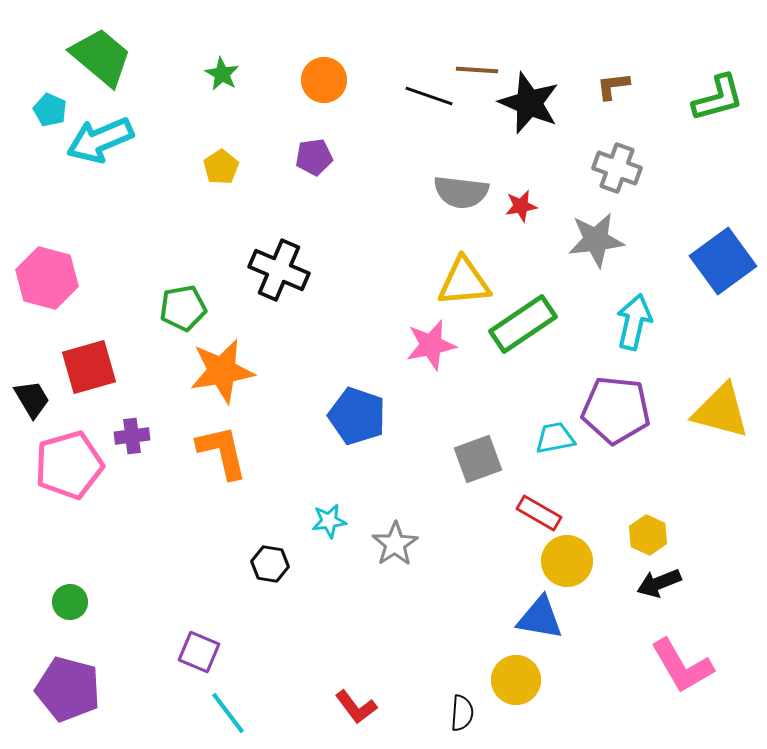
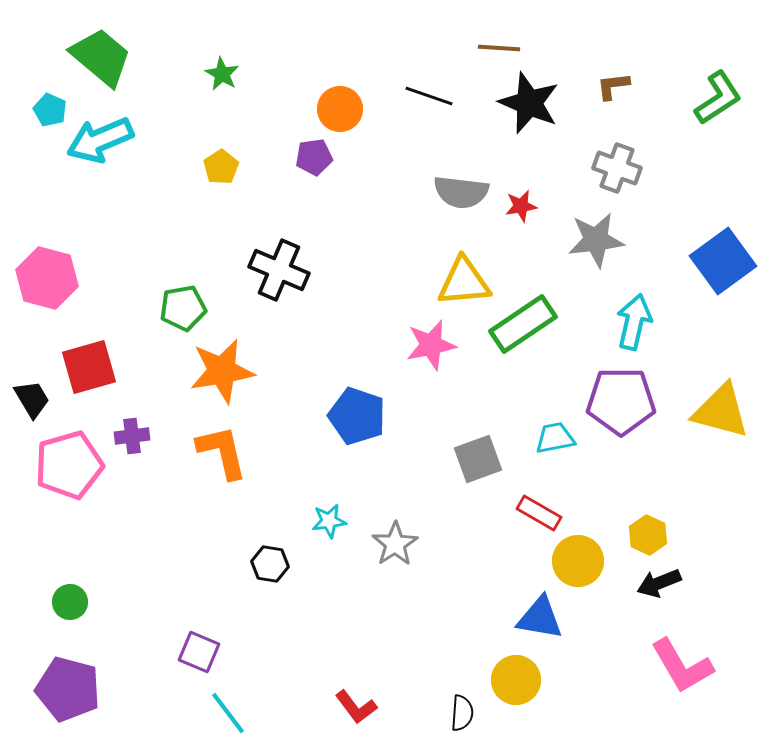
brown line at (477, 70): moved 22 px right, 22 px up
orange circle at (324, 80): moved 16 px right, 29 px down
green L-shape at (718, 98): rotated 18 degrees counterclockwise
purple pentagon at (616, 410): moved 5 px right, 9 px up; rotated 6 degrees counterclockwise
yellow circle at (567, 561): moved 11 px right
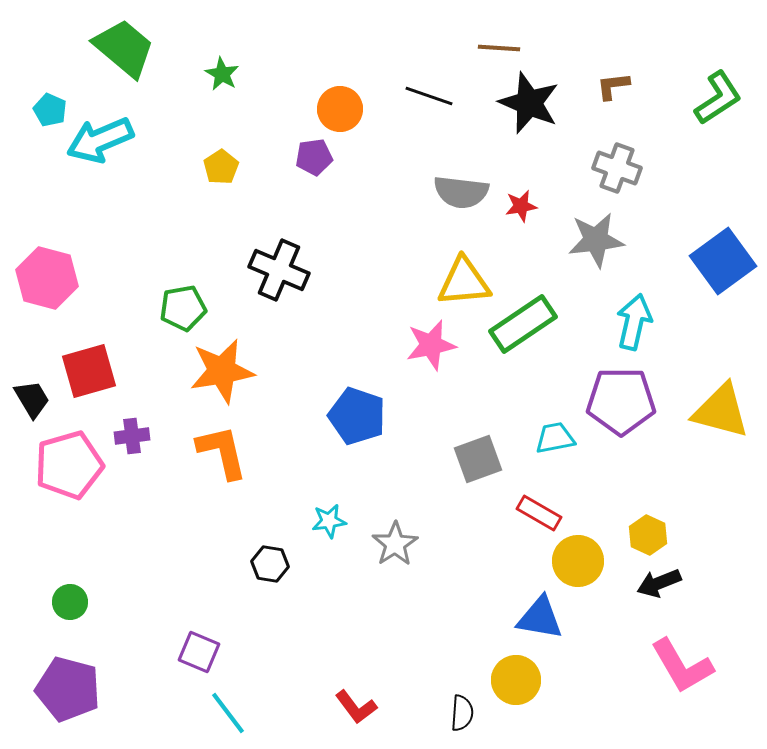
green trapezoid at (101, 57): moved 23 px right, 9 px up
red square at (89, 367): moved 4 px down
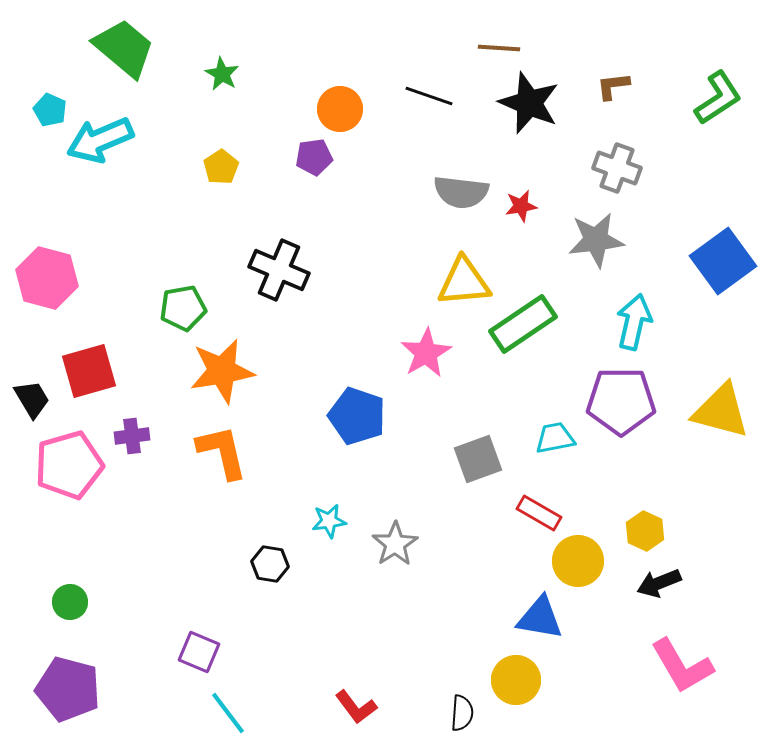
pink star at (431, 345): moved 5 px left, 8 px down; rotated 18 degrees counterclockwise
yellow hexagon at (648, 535): moved 3 px left, 4 px up
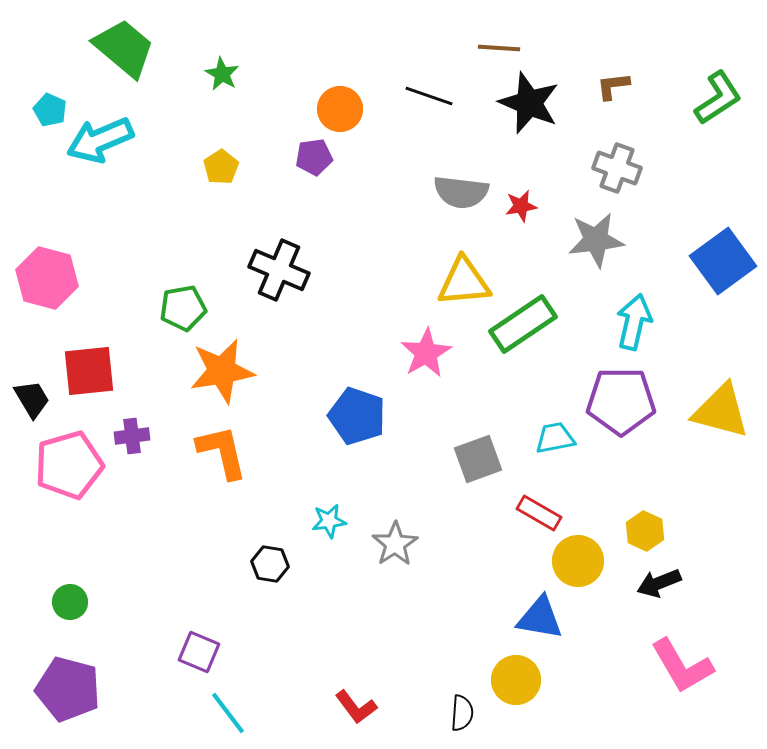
red square at (89, 371): rotated 10 degrees clockwise
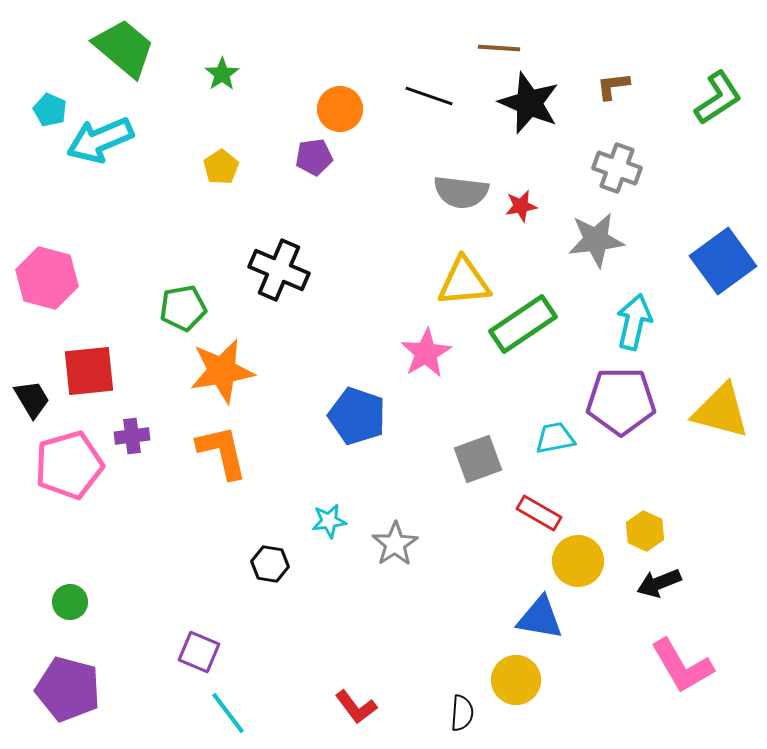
green star at (222, 74): rotated 8 degrees clockwise
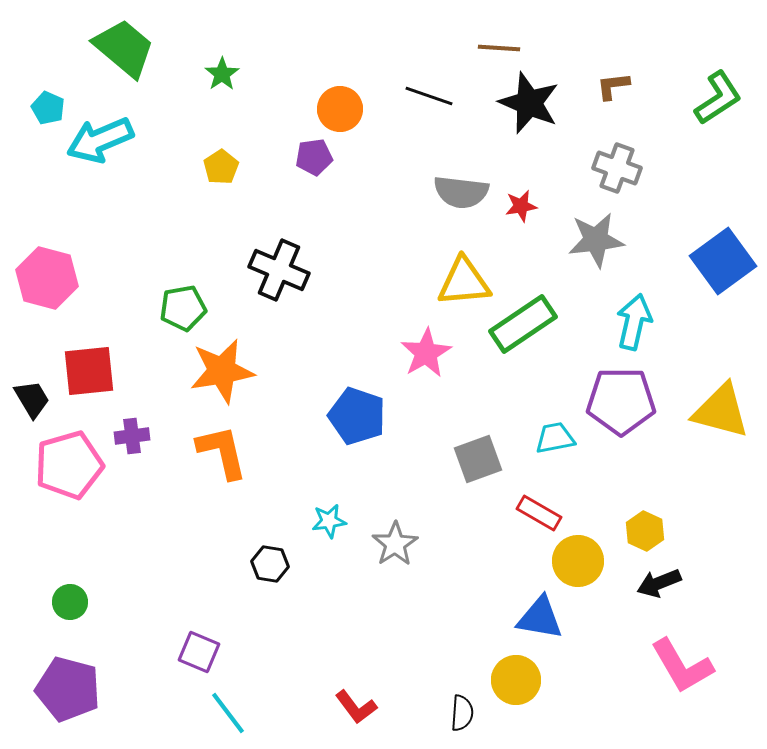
cyan pentagon at (50, 110): moved 2 px left, 2 px up
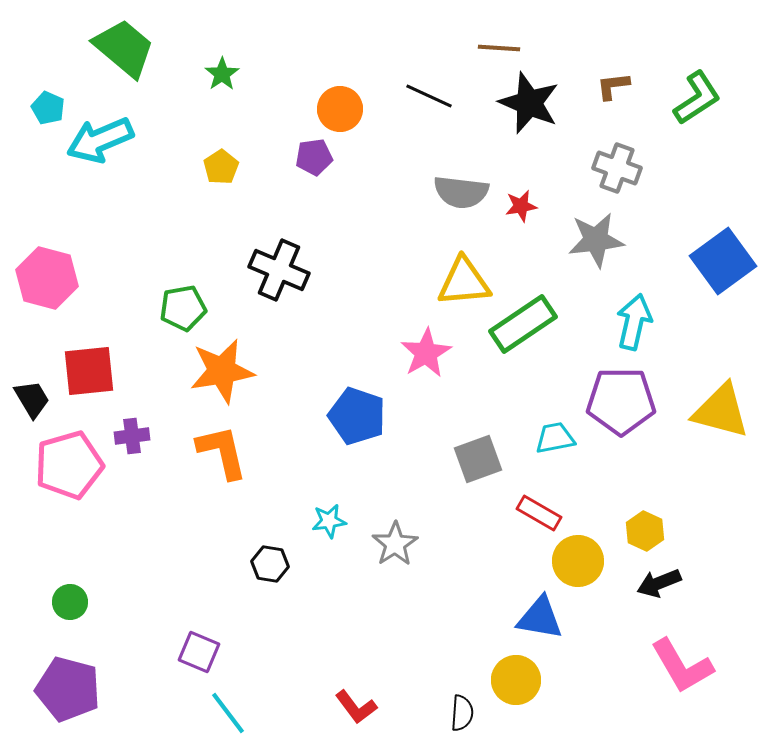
black line at (429, 96): rotated 6 degrees clockwise
green L-shape at (718, 98): moved 21 px left
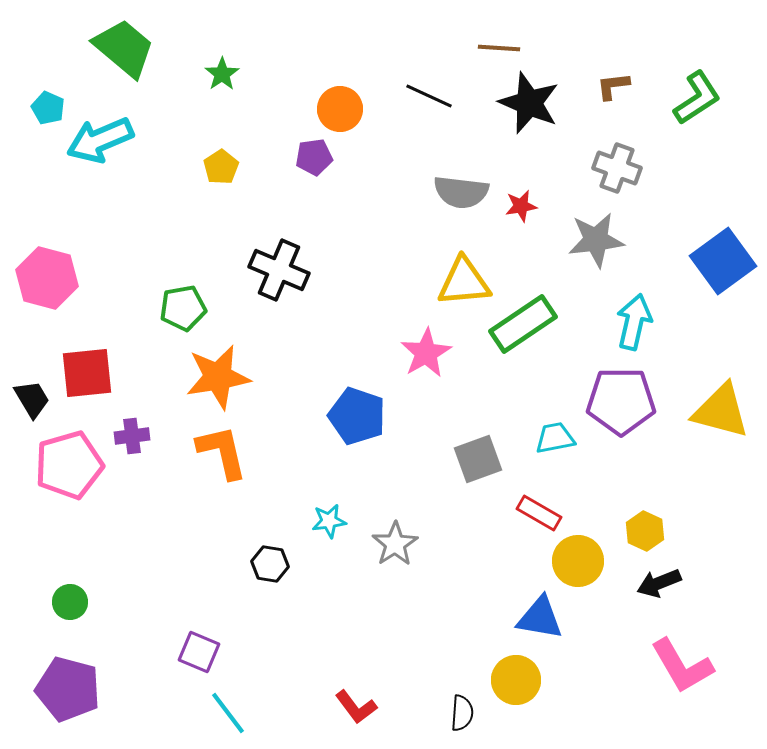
red square at (89, 371): moved 2 px left, 2 px down
orange star at (222, 371): moved 4 px left, 6 px down
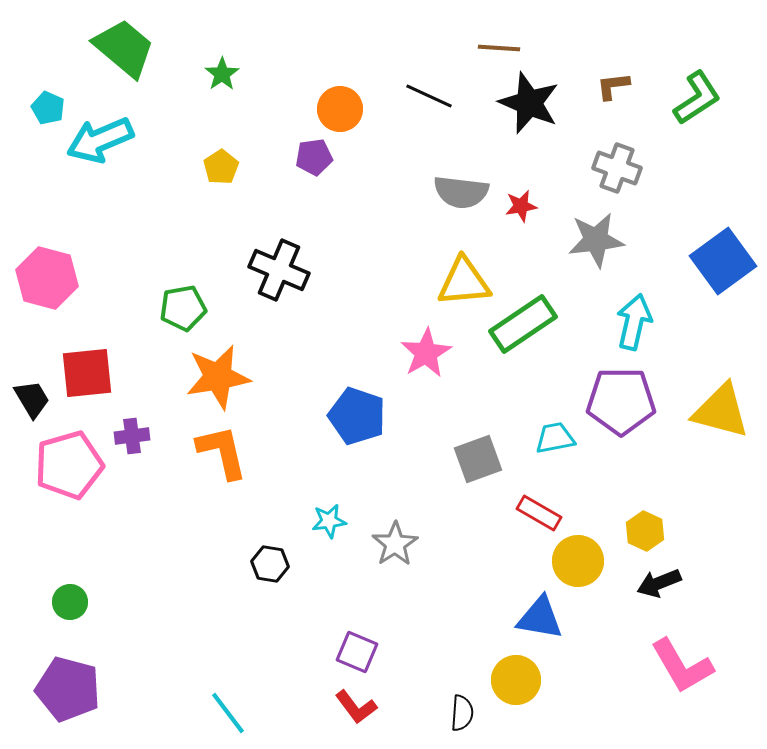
purple square at (199, 652): moved 158 px right
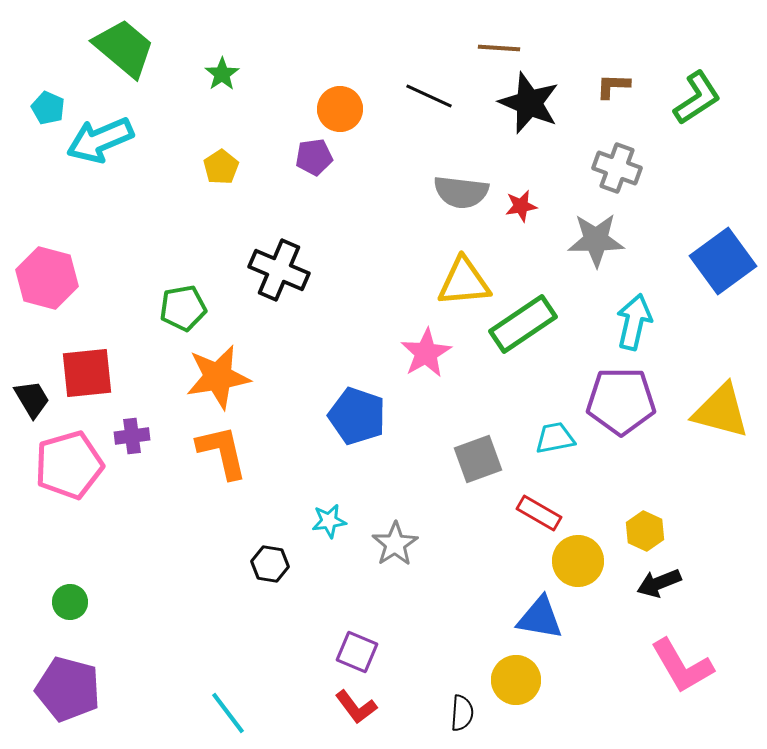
brown L-shape at (613, 86): rotated 9 degrees clockwise
gray star at (596, 240): rotated 6 degrees clockwise
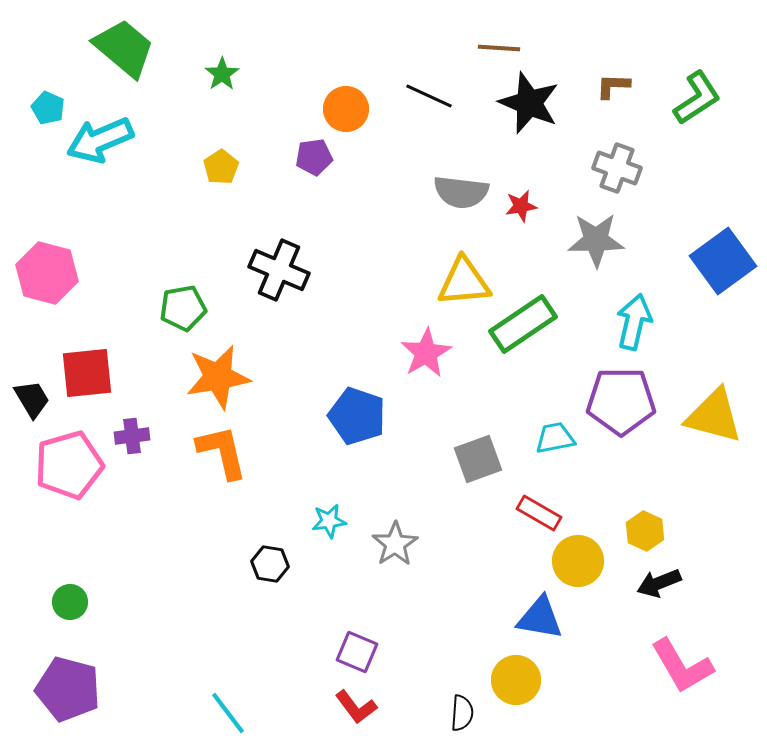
orange circle at (340, 109): moved 6 px right
pink hexagon at (47, 278): moved 5 px up
yellow triangle at (721, 411): moved 7 px left, 5 px down
